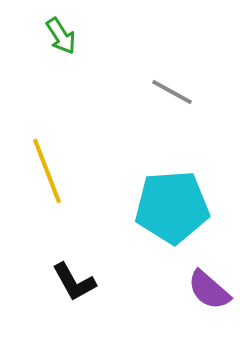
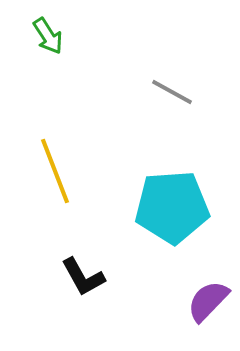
green arrow: moved 13 px left
yellow line: moved 8 px right
black L-shape: moved 9 px right, 5 px up
purple semicircle: moved 1 px left, 11 px down; rotated 93 degrees clockwise
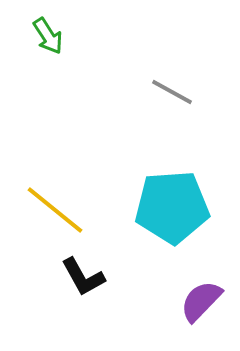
yellow line: moved 39 px down; rotated 30 degrees counterclockwise
purple semicircle: moved 7 px left
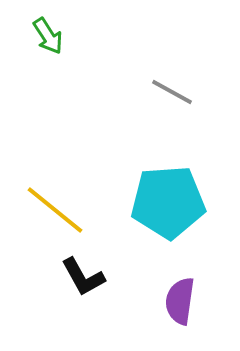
cyan pentagon: moved 4 px left, 5 px up
purple semicircle: moved 21 px left; rotated 36 degrees counterclockwise
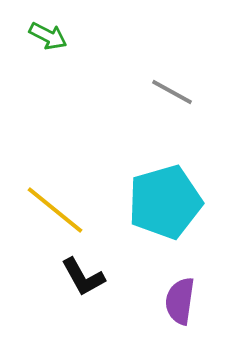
green arrow: rotated 30 degrees counterclockwise
cyan pentagon: moved 3 px left; rotated 12 degrees counterclockwise
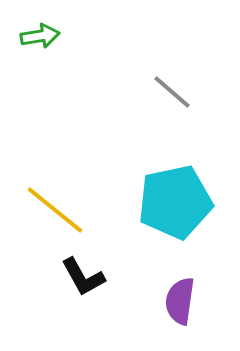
green arrow: moved 8 px left; rotated 36 degrees counterclockwise
gray line: rotated 12 degrees clockwise
cyan pentagon: moved 10 px right; rotated 4 degrees clockwise
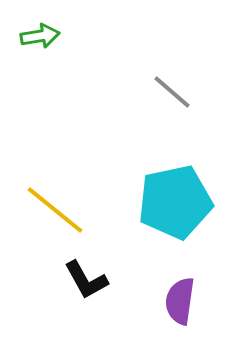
black L-shape: moved 3 px right, 3 px down
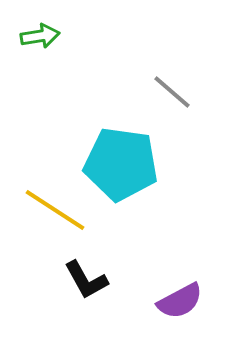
cyan pentagon: moved 54 px left, 38 px up; rotated 20 degrees clockwise
yellow line: rotated 6 degrees counterclockwise
purple semicircle: rotated 126 degrees counterclockwise
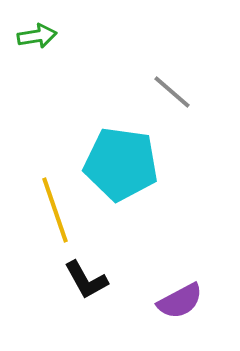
green arrow: moved 3 px left
yellow line: rotated 38 degrees clockwise
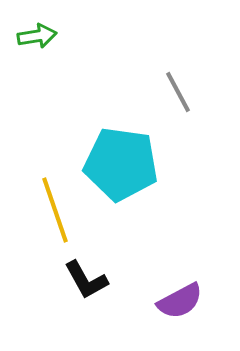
gray line: moved 6 px right; rotated 21 degrees clockwise
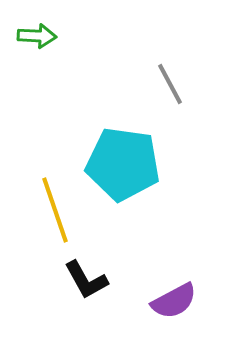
green arrow: rotated 12 degrees clockwise
gray line: moved 8 px left, 8 px up
cyan pentagon: moved 2 px right
purple semicircle: moved 6 px left
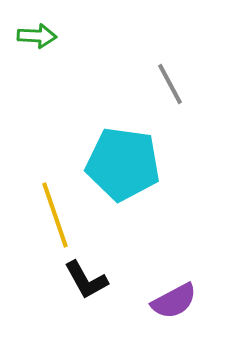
yellow line: moved 5 px down
